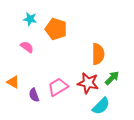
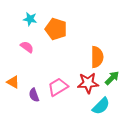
orange semicircle: moved 1 px left, 3 px down
red star: rotated 15 degrees counterclockwise
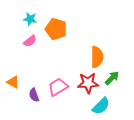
pink semicircle: moved 3 px right, 6 px up; rotated 104 degrees clockwise
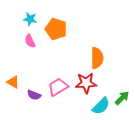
pink semicircle: rotated 104 degrees clockwise
orange semicircle: moved 1 px down
green arrow: moved 10 px right, 20 px down
red star: moved 2 px left
purple semicircle: rotated 48 degrees counterclockwise
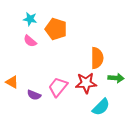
pink semicircle: rotated 24 degrees counterclockwise
orange triangle: moved 1 px left
pink trapezoid: rotated 20 degrees counterclockwise
green arrow: moved 6 px left, 20 px up; rotated 49 degrees clockwise
cyan semicircle: moved 1 px down
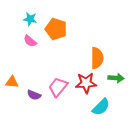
orange triangle: rotated 24 degrees counterclockwise
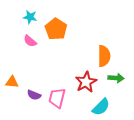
cyan star: moved 2 px up
orange pentagon: rotated 15 degrees clockwise
orange semicircle: moved 7 px right, 2 px up
red star: moved 1 px up; rotated 25 degrees counterclockwise
pink trapezoid: moved 1 px left, 11 px down; rotated 25 degrees counterclockwise
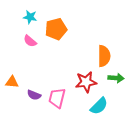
orange pentagon: rotated 25 degrees clockwise
red star: rotated 20 degrees clockwise
cyan semicircle: moved 2 px left, 1 px up
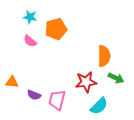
green arrow: rotated 21 degrees clockwise
pink trapezoid: moved 2 px down
